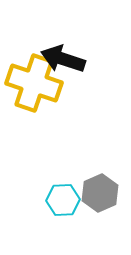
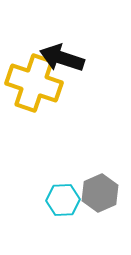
black arrow: moved 1 px left, 1 px up
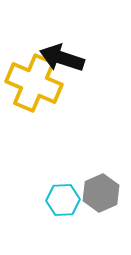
yellow cross: rotated 4 degrees clockwise
gray hexagon: moved 1 px right
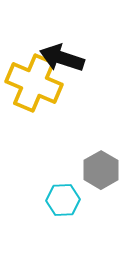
gray hexagon: moved 23 px up; rotated 6 degrees counterclockwise
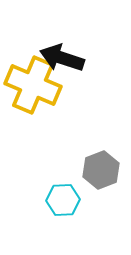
yellow cross: moved 1 px left, 2 px down
gray hexagon: rotated 9 degrees clockwise
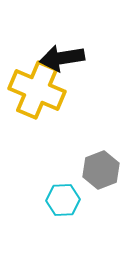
black arrow: rotated 27 degrees counterclockwise
yellow cross: moved 4 px right, 5 px down
